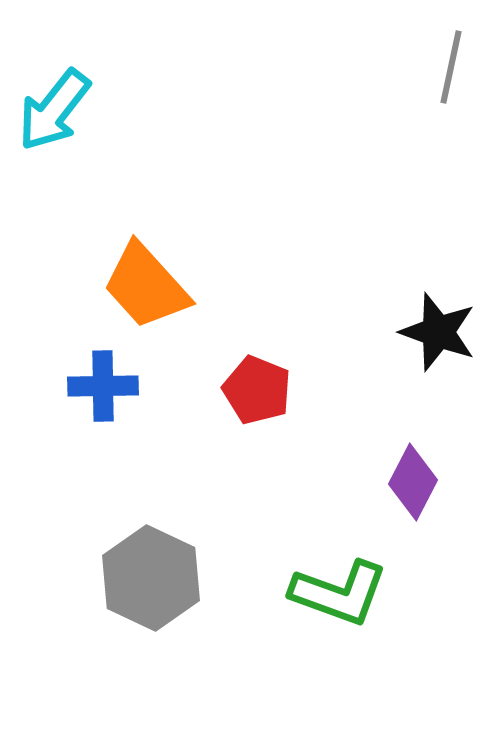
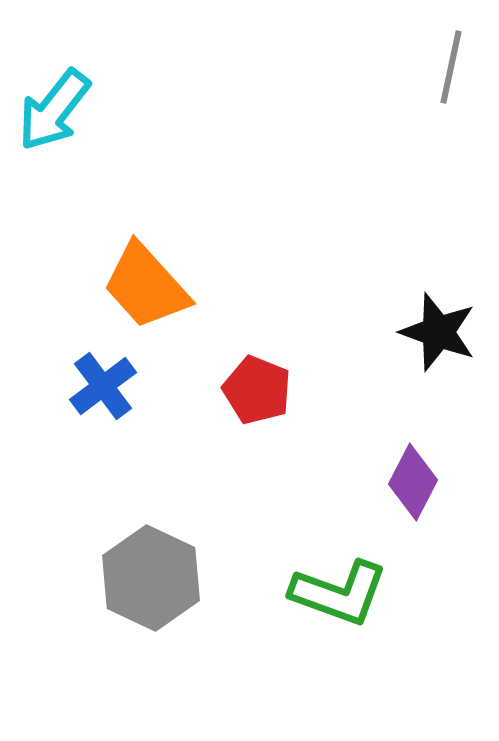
blue cross: rotated 36 degrees counterclockwise
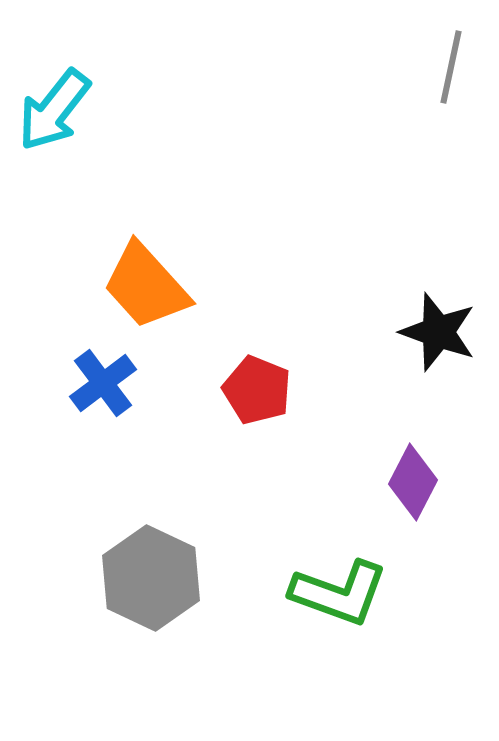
blue cross: moved 3 px up
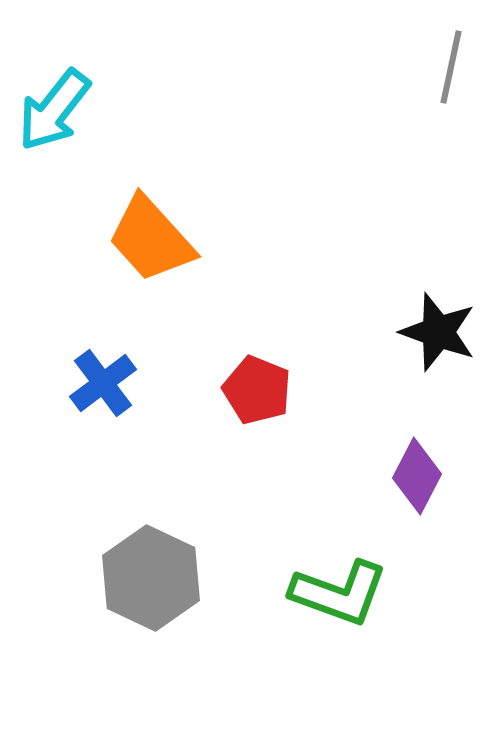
orange trapezoid: moved 5 px right, 47 px up
purple diamond: moved 4 px right, 6 px up
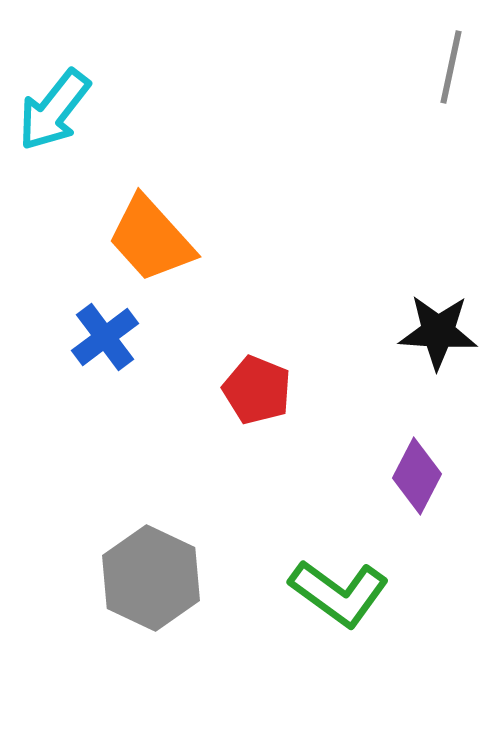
black star: rotated 16 degrees counterclockwise
blue cross: moved 2 px right, 46 px up
green L-shape: rotated 16 degrees clockwise
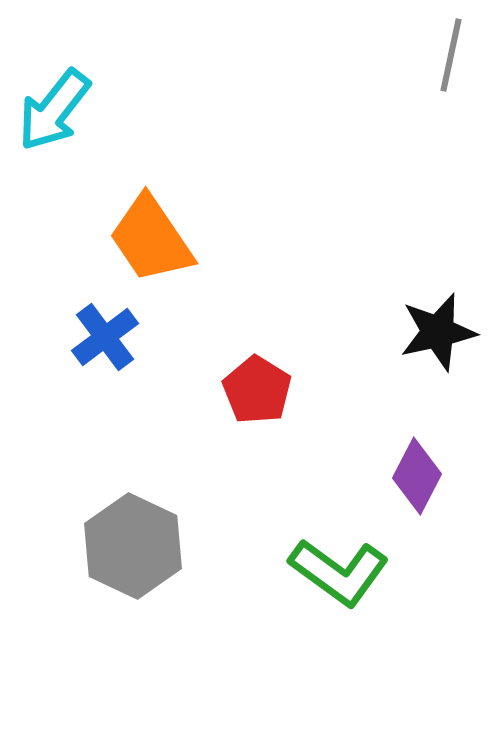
gray line: moved 12 px up
orange trapezoid: rotated 8 degrees clockwise
black star: rotated 16 degrees counterclockwise
red pentagon: rotated 10 degrees clockwise
gray hexagon: moved 18 px left, 32 px up
green L-shape: moved 21 px up
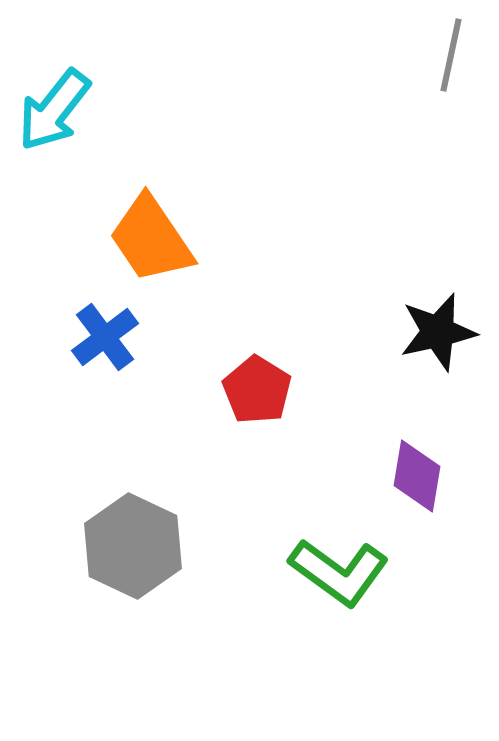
purple diamond: rotated 18 degrees counterclockwise
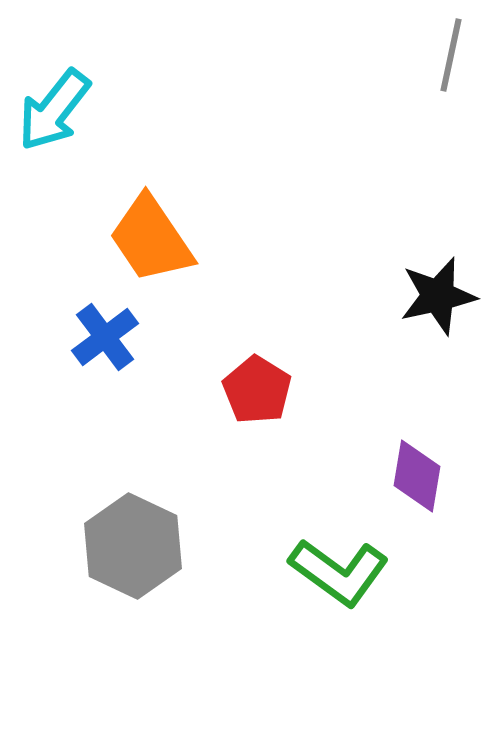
black star: moved 36 px up
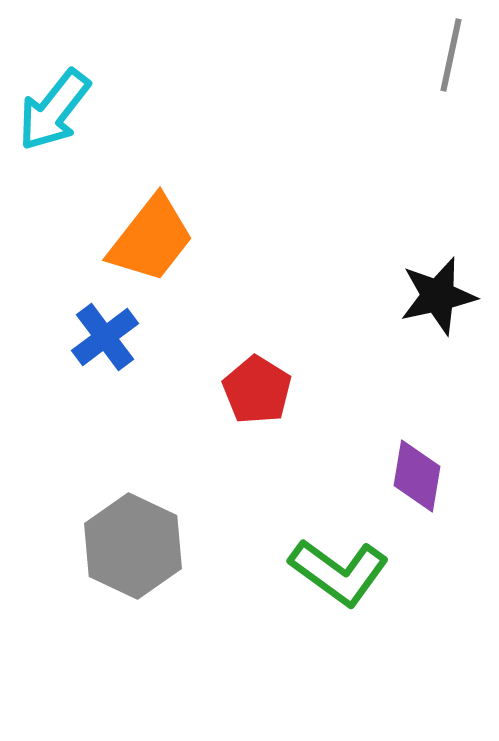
orange trapezoid: rotated 108 degrees counterclockwise
